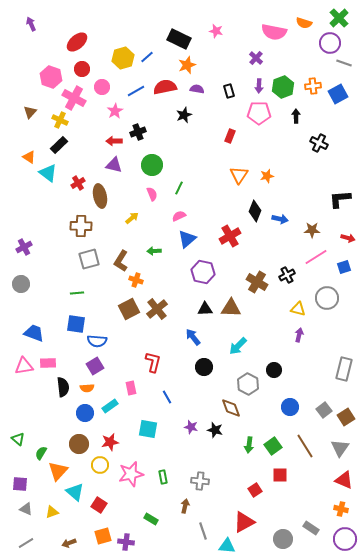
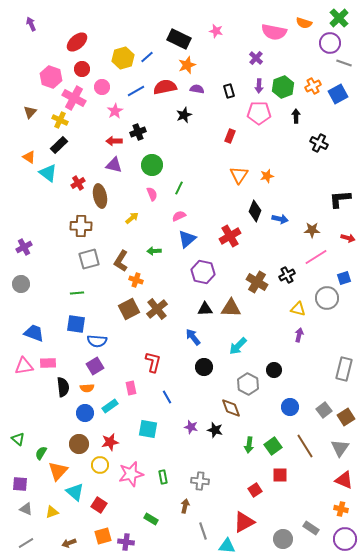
orange cross at (313, 86): rotated 21 degrees counterclockwise
blue square at (344, 267): moved 11 px down
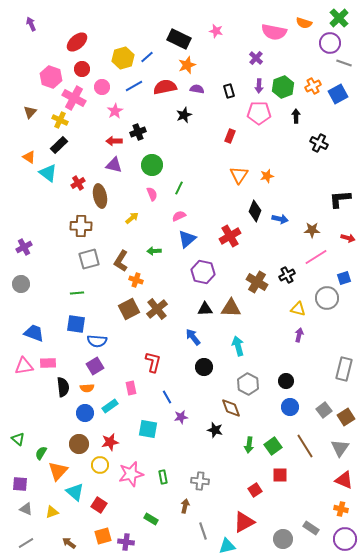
blue line at (136, 91): moved 2 px left, 5 px up
cyan arrow at (238, 346): rotated 120 degrees clockwise
black circle at (274, 370): moved 12 px right, 11 px down
purple star at (191, 427): moved 10 px left, 10 px up; rotated 24 degrees counterclockwise
brown arrow at (69, 543): rotated 56 degrees clockwise
cyan triangle at (227, 546): rotated 18 degrees counterclockwise
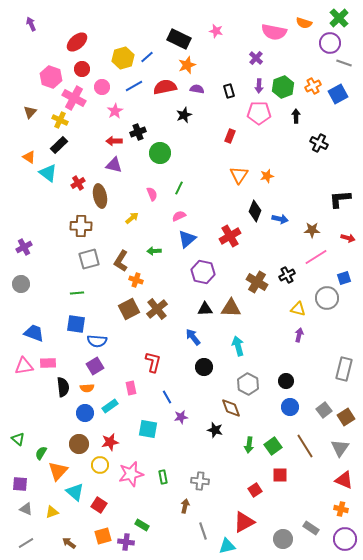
green circle at (152, 165): moved 8 px right, 12 px up
green rectangle at (151, 519): moved 9 px left, 6 px down
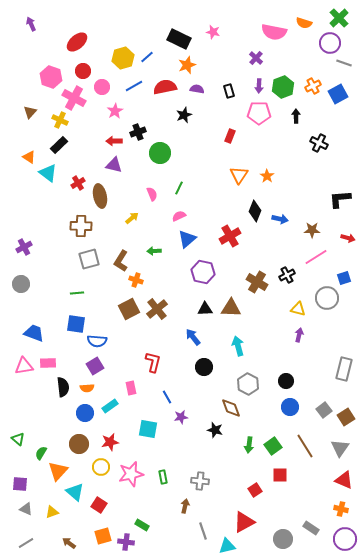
pink star at (216, 31): moved 3 px left, 1 px down
red circle at (82, 69): moved 1 px right, 2 px down
orange star at (267, 176): rotated 24 degrees counterclockwise
yellow circle at (100, 465): moved 1 px right, 2 px down
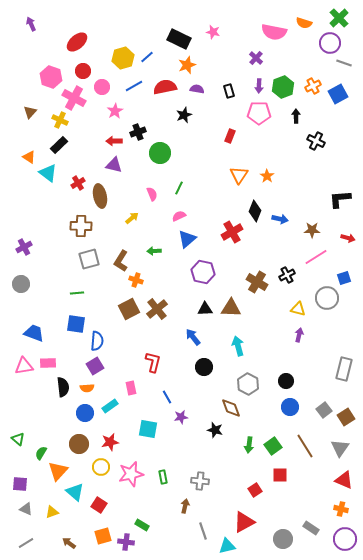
black cross at (319, 143): moved 3 px left, 2 px up
red cross at (230, 236): moved 2 px right, 4 px up
blue semicircle at (97, 341): rotated 90 degrees counterclockwise
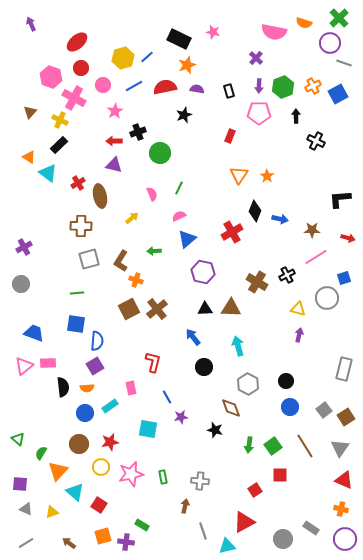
red circle at (83, 71): moved 2 px left, 3 px up
pink circle at (102, 87): moved 1 px right, 2 px up
pink triangle at (24, 366): rotated 30 degrees counterclockwise
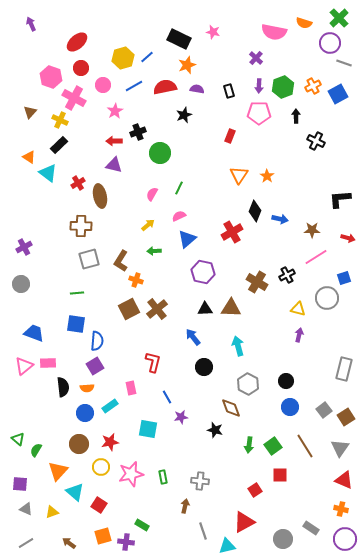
pink semicircle at (152, 194): rotated 128 degrees counterclockwise
yellow arrow at (132, 218): moved 16 px right, 7 px down
green semicircle at (41, 453): moved 5 px left, 3 px up
